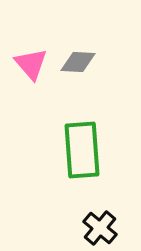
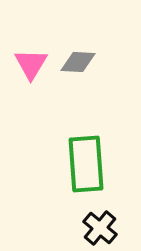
pink triangle: rotated 12 degrees clockwise
green rectangle: moved 4 px right, 14 px down
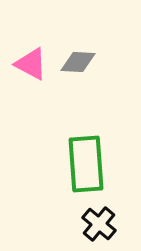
pink triangle: rotated 33 degrees counterclockwise
black cross: moved 1 px left, 4 px up
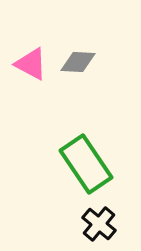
green rectangle: rotated 30 degrees counterclockwise
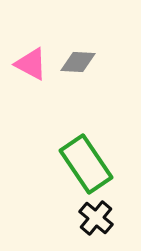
black cross: moved 3 px left, 6 px up
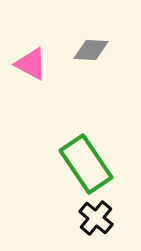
gray diamond: moved 13 px right, 12 px up
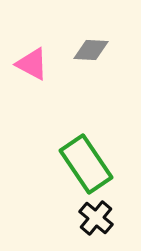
pink triangle: moved 1 px right
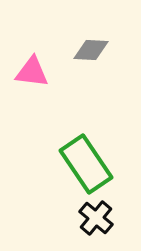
pink triangle: moved 8 px down; rotated 21 degrees counterclockwise
